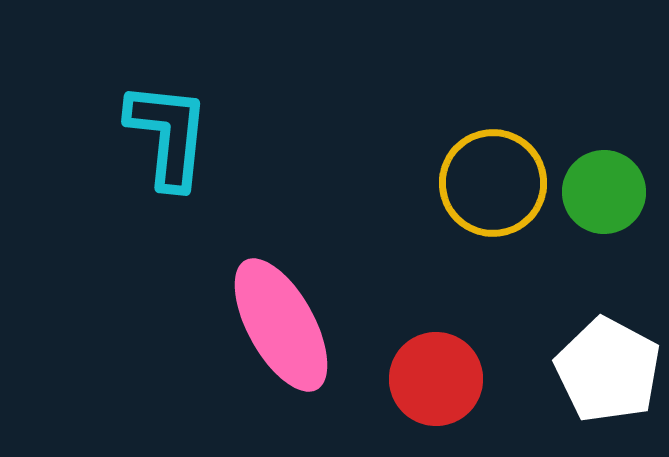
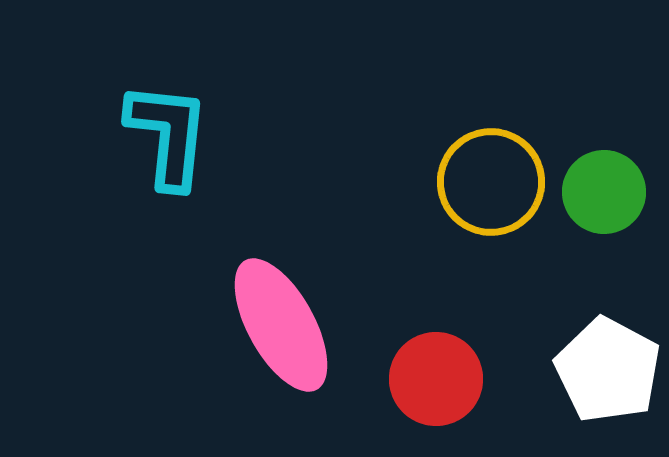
yellow circle: moved 2 px left, 1 px up
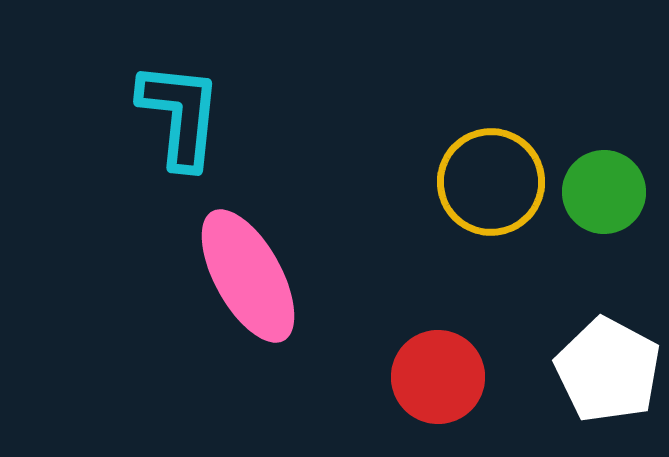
cyan L-shape: moved 12 px right, 20 px up
pink ellipse: moved 33 px left, 49 px up
red circle: moved 2 px right, 2 px up
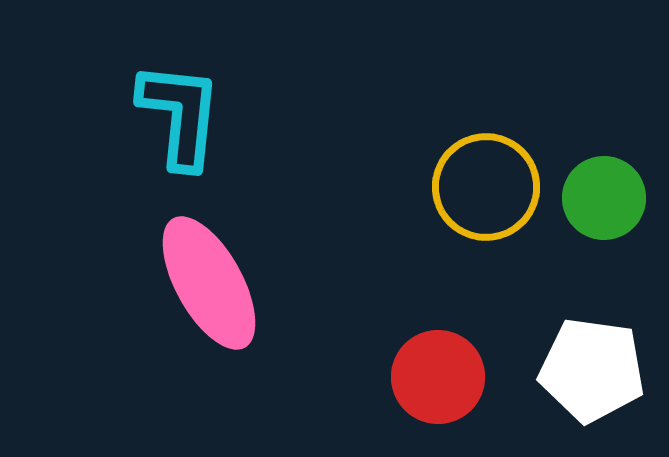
yellow circle: moved 5 px left, 5 px down
green circle: moved 6 px down
pink ellipse: moved 39 px left, 7 px down
white pentagon: moved 16 px left; rotated 20 degrees counterclockwise
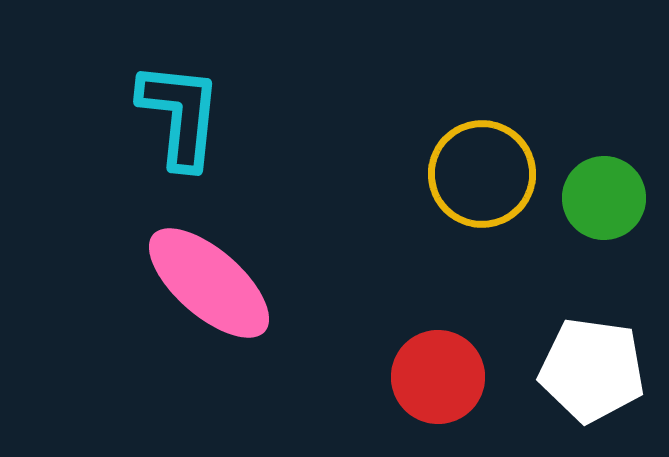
yellow circle: moved 4 px left, 13 px up
pink ellipse: rotated 20 degrees counterclockwise
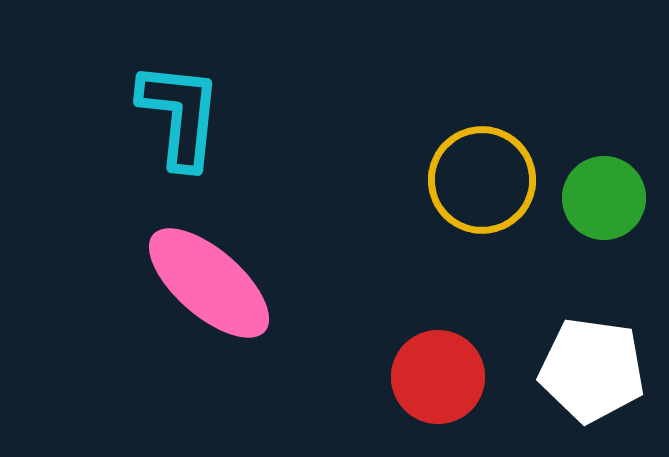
yellow circle: moved 6 px down
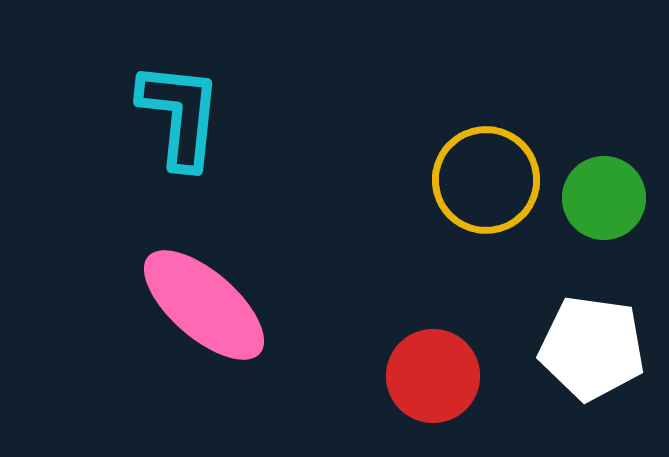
yellow circle: moved 4 px right
pink ellipse: moved 5 px left, 22 px down
white pentagon: moved 22 px up
red circle: moved 5 px left, 1 px up
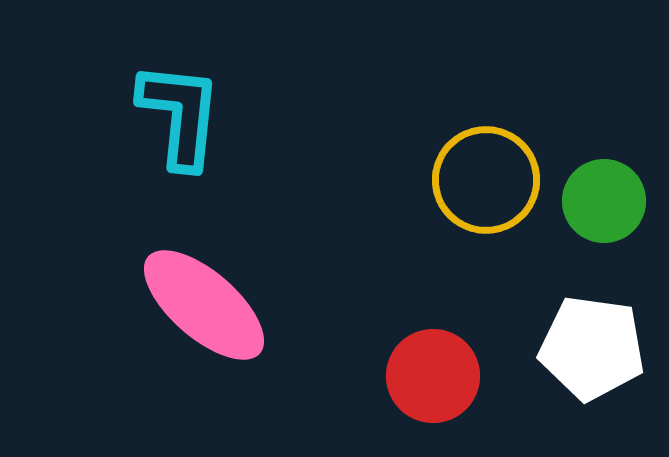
green circle: moved 3 px down
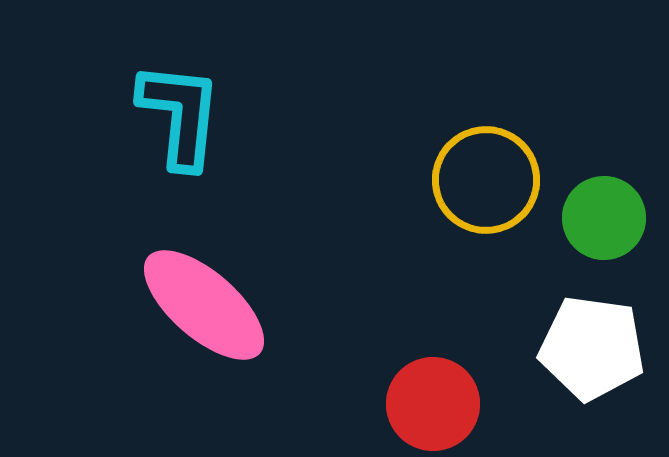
green circle: moved 17 px down
red circle: moved 28 px down
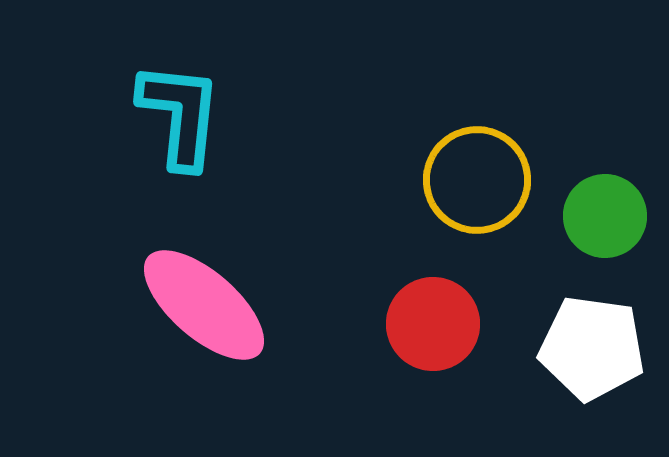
yellow circle: moved 9 px left
green circle: moved 1 px right, 2 px up
red circle: moved 80 px up
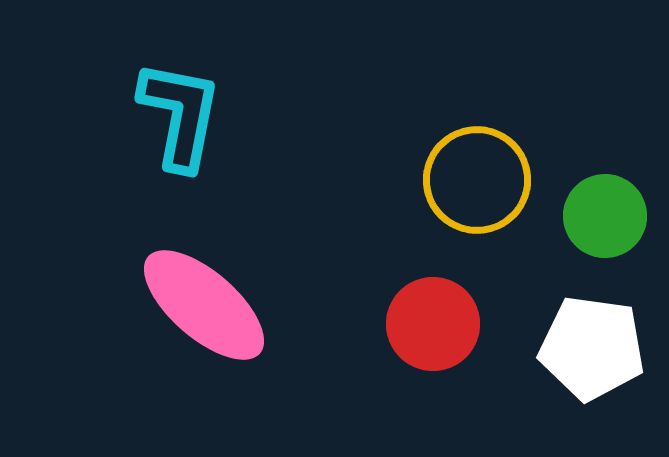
cyan L-shape: rotated 5 degrees clockwise
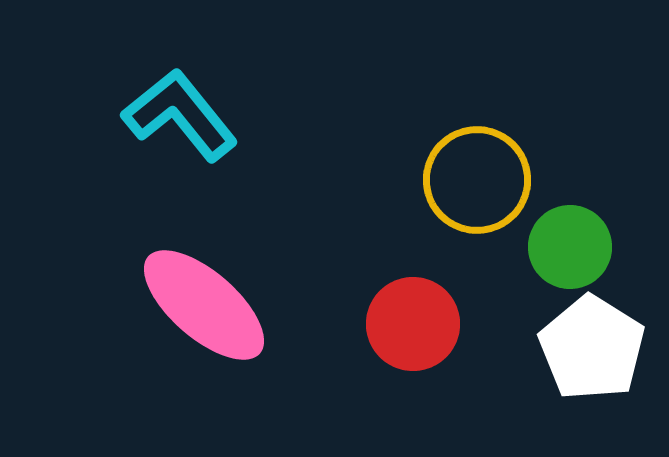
cyan L-shape: rotated 50 degrees counterclockwise
green circle: moved 35 px left, 31 px down
red circle: moved 20 px left
white pentagon: rotated 24 degrees clockwise
